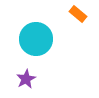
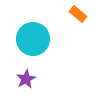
cyan circle: moved 3 px left
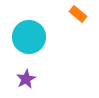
cyan circle: moved 4 px left, 2 px up
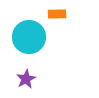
orange rectangle: moved 21 px left; rotated 42 degrees counterclockwise
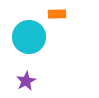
purple star: moved 2 px down
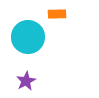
cyan circle: moved 1 px left
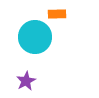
cyan circle: moved 7 px right
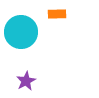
cyan circle: moved 14 px left, 5 px up
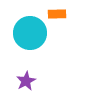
cyan circle: moved 9 px right, 1 px down
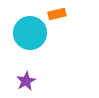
orange rectangle: rotated 12 degrees counterclockwise
